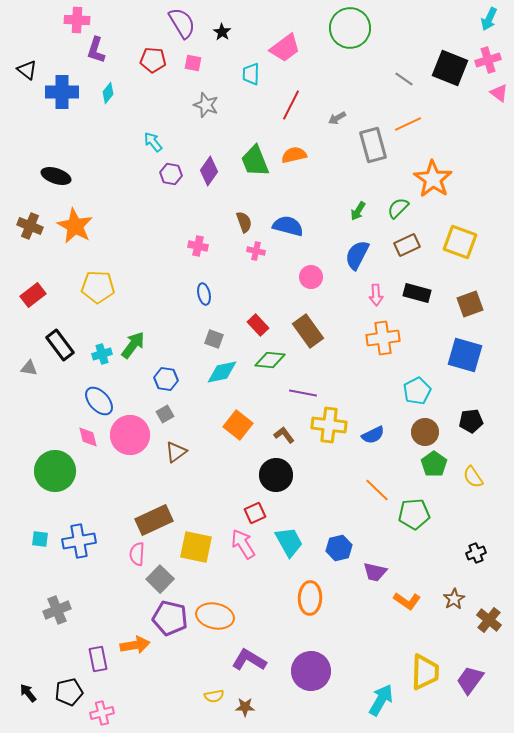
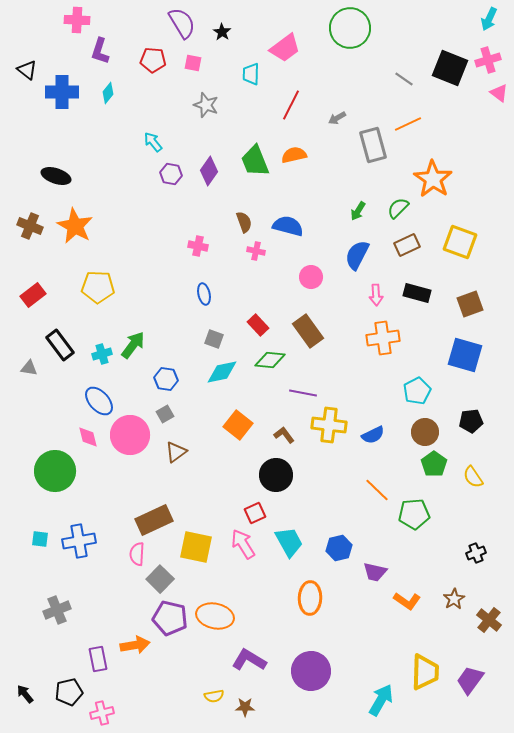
purple L-shape at (96, 50): moved 4 px right, 1 px down
black arrow at (28, 693): moved 3 px left, 1 px down
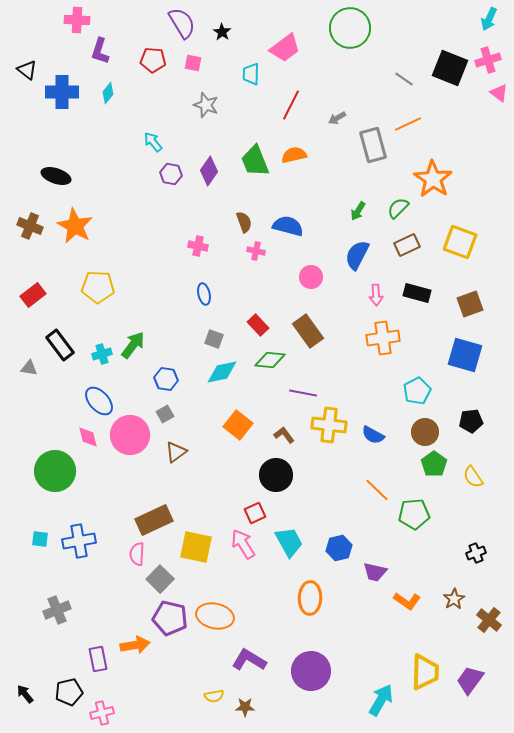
blue semicircle at (373, 435): rotated 55 degrees clockwise
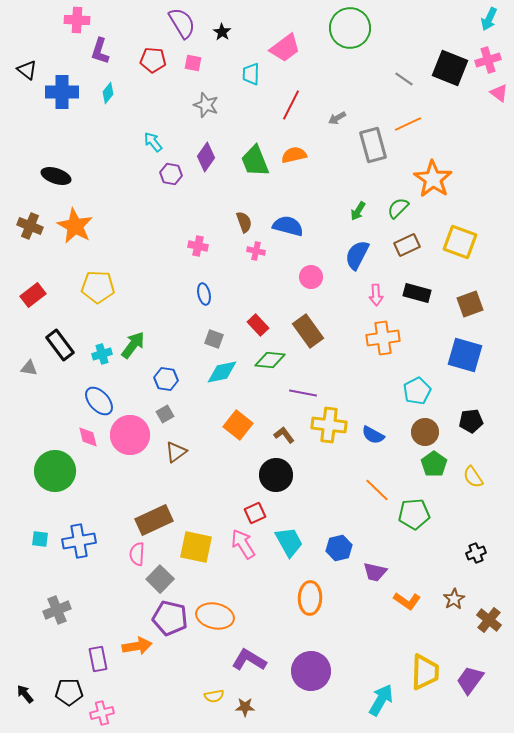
purple diamond at (209, 171): moved 3 px left, 14 px up
orange arrow at (135, 645): moved 2 px right, 1 px down
black pentagon at (69, 692): rotated 12 degrees clockwise
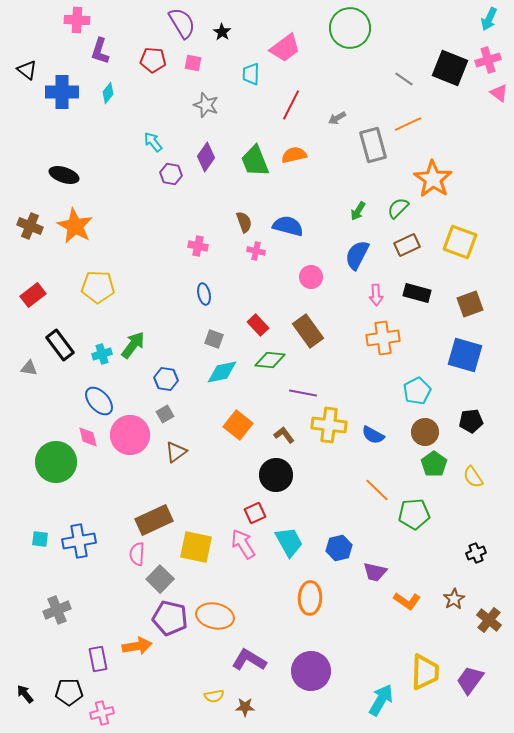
black ellipse at (56, 176): moved 8 px right, 1 px up
green circle at (55, 471): moved 1 px right, 9 px up
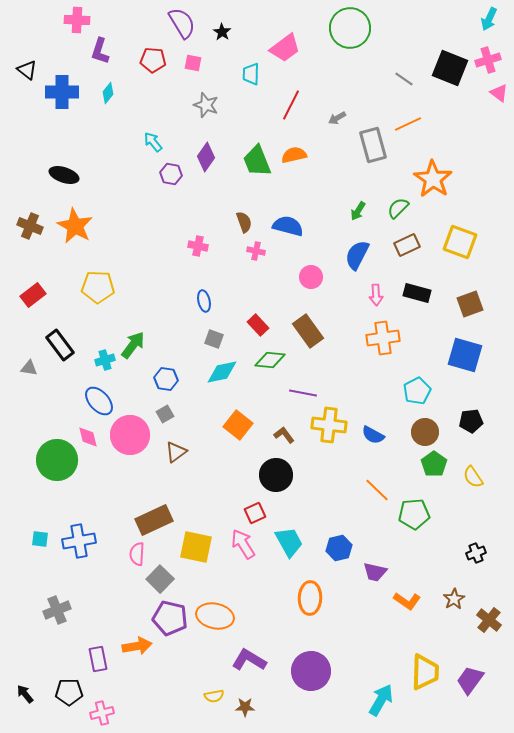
green trapezoid at (255, 161): moved 2 px right
blue ellipse at (204, 294): moved 7 px down
cyan cross at (102, 354): moved 3 px right, 6 px down
green circle at (56, 462): moved 1 px right, 2 px up
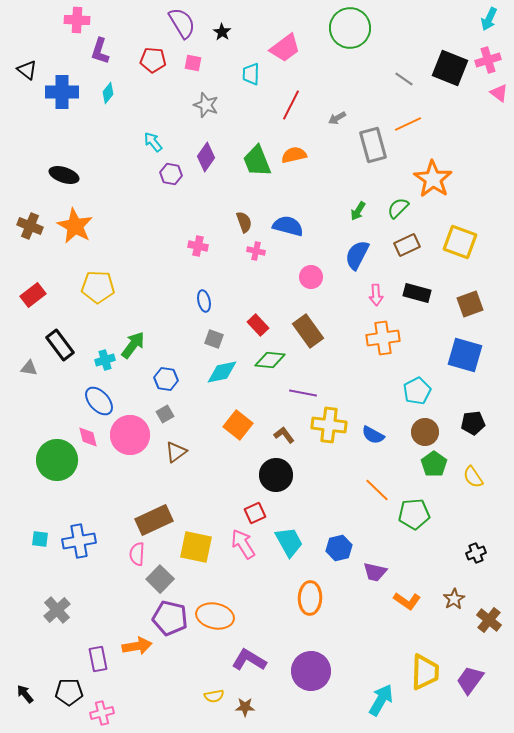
black pentagon at (471, 421): moved 2 px right, 2 px down
gray cross at (57, 610): rotated 20 degrees counterclockwise
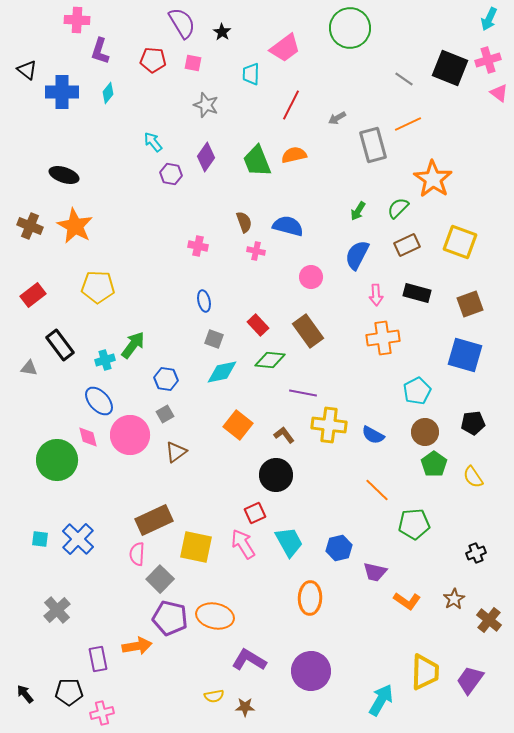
green pentagon at (414, 514): moved 10 px down
blue cross at (79, 541): moved 1 px left, 2 px up; rotated 36 degrees counterclockwise
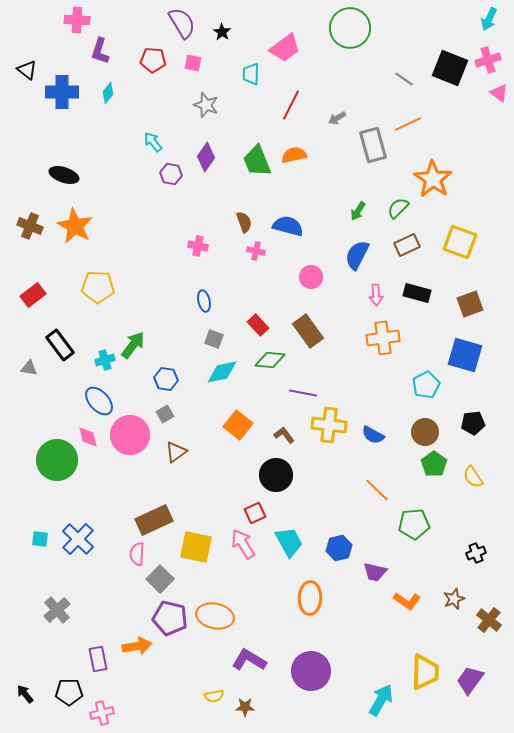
cyan pentagon at (417, 391): moved 9 px right, 6 px up
brown star at (454, 599): rotated 10 degrees clockwise
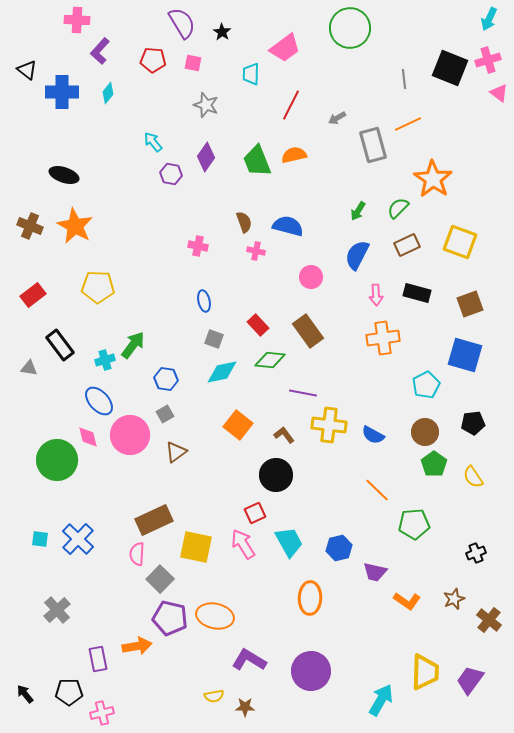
purple L-shape at (100, 51): rotated 24 degrees clockwise
gray line at (404, 79): rotated 48 degrees clockwise
